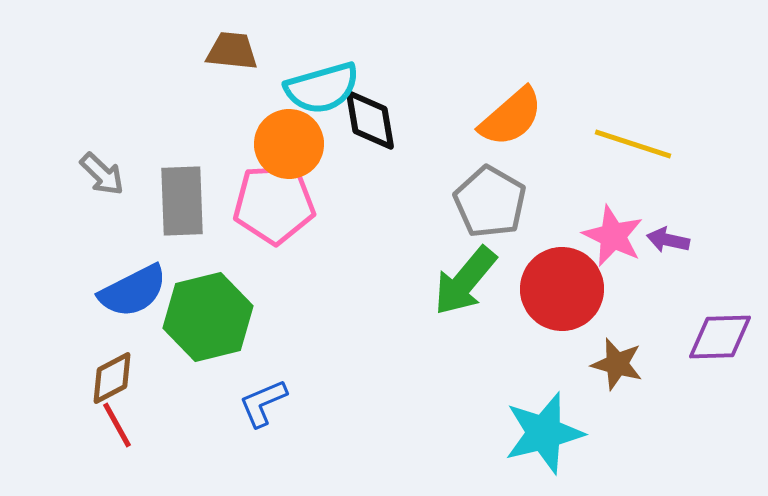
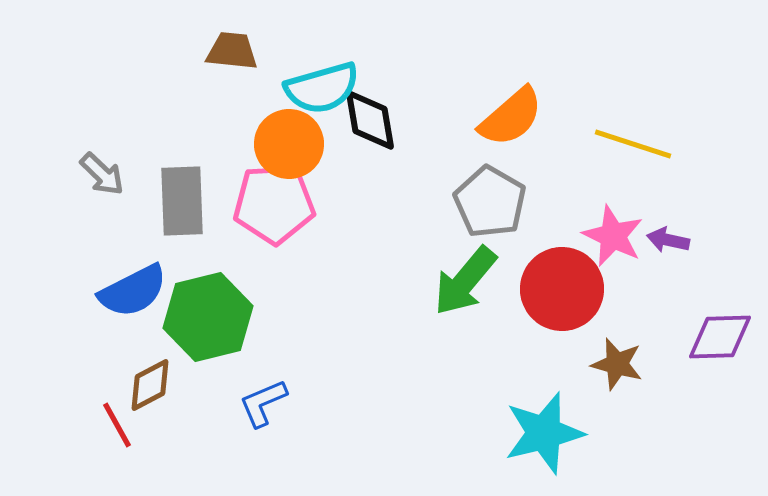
brown diamond: moved 38 px right, 7 px down
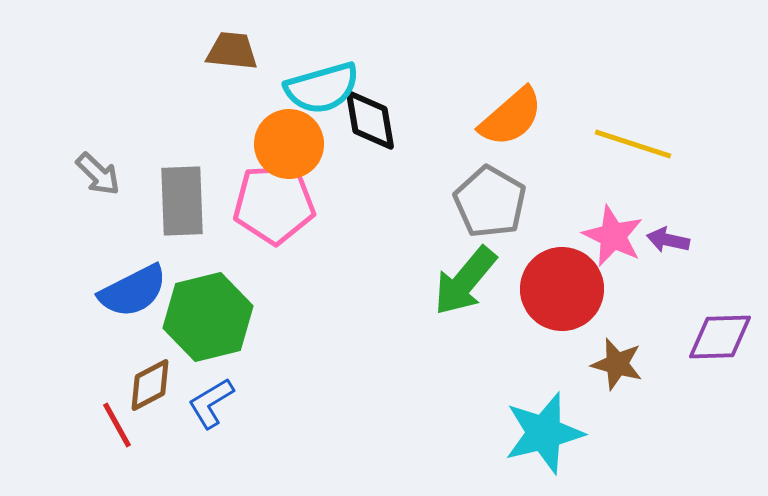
gray arrow: moved 4 px left
blue L-shape: moved 52 px left; rotated 8 degrees counterclockwise
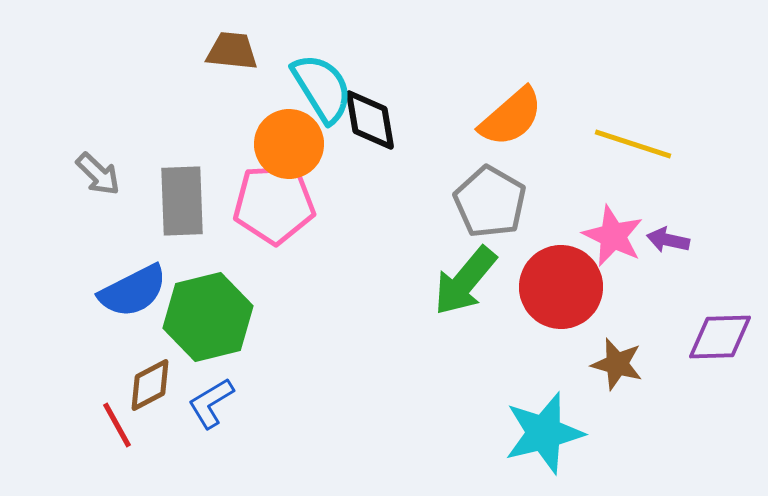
cyan semicircle: rotated 106 degrees counterclockwise
red circle: moved 1 px left, 2 px up
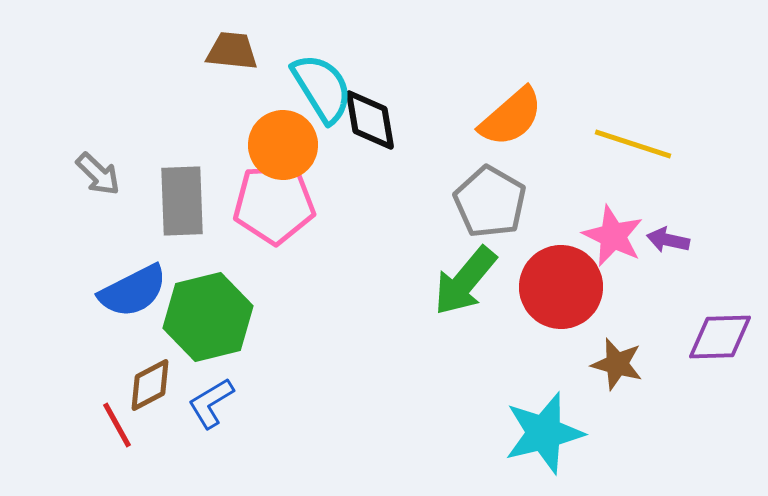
orange circle: moved 6 px left, 1 px down
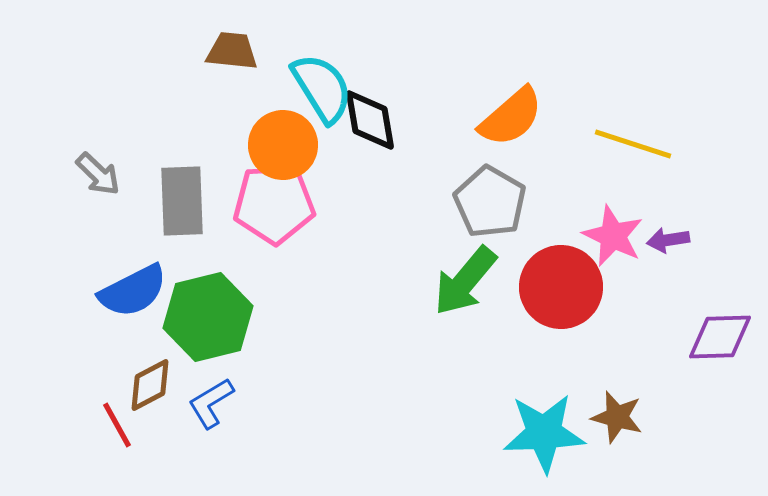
purple arrow: rotated 21 degrees counterclockwise
brown star: moved 53 px down
cyan star: rotated 12 degrees clockwise
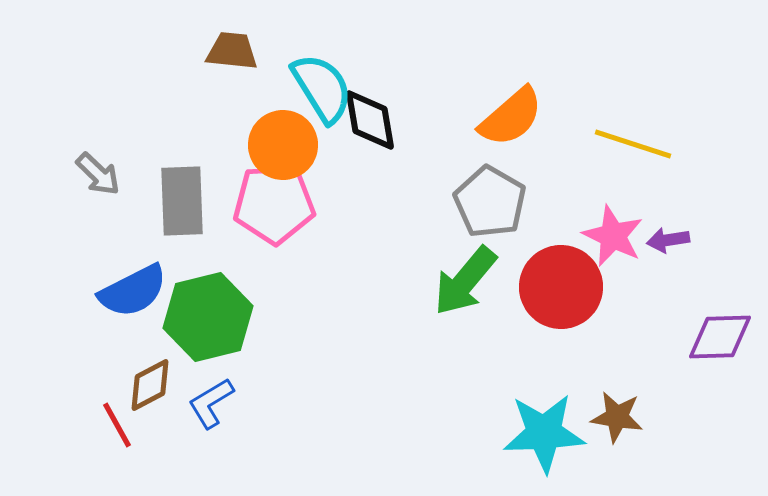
brown star: rotated 6 degrees counterclockwise
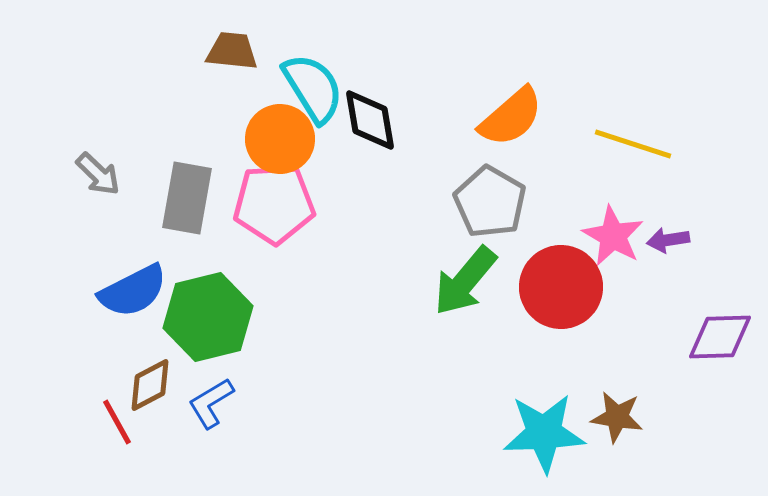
cyan semicircle: moved 9 px left
orange circle: moved 3 px left, 6 px up
gray rectangle: moved 5 px right, 3 px up; rotated 12 degrees clockwise
pink star: rotated 4 degrees clockwise
red line: moved 3 px up
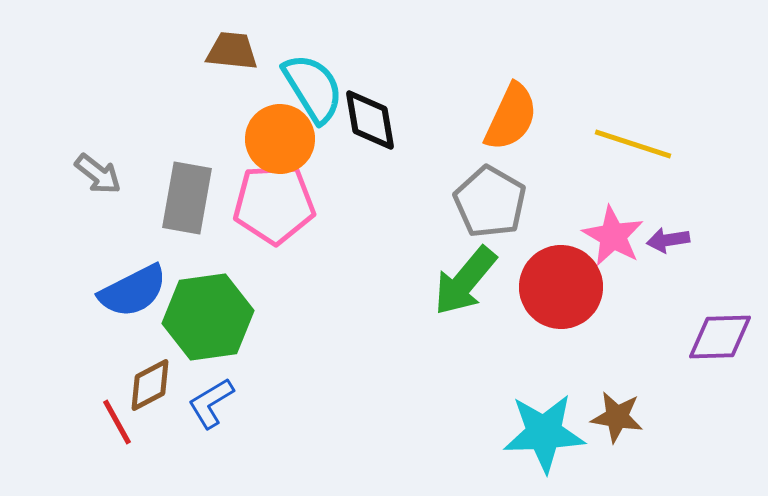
orange semicircle: rotated 24 degrees counterclockwise
gray arrow: rotated 6 degrees counterclockwise
green hexagon: rotated 6 degrees clockwise
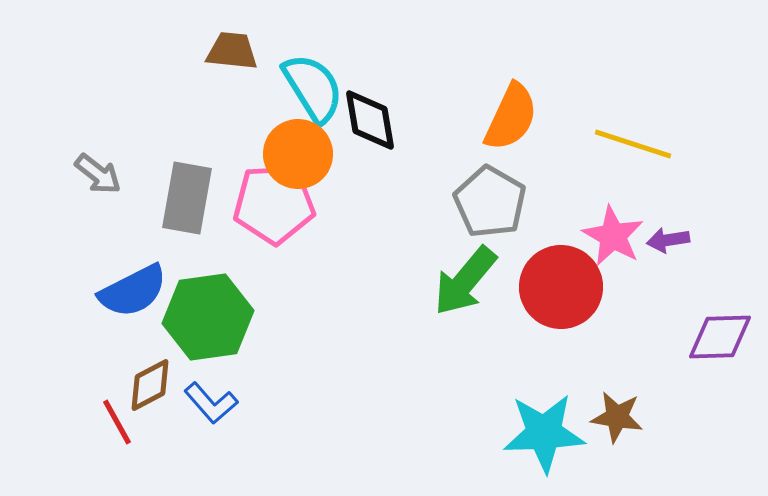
orange circle: moved 18 px right, 15 px down
blue L-shape: rotated 100 degrees counterclockwise
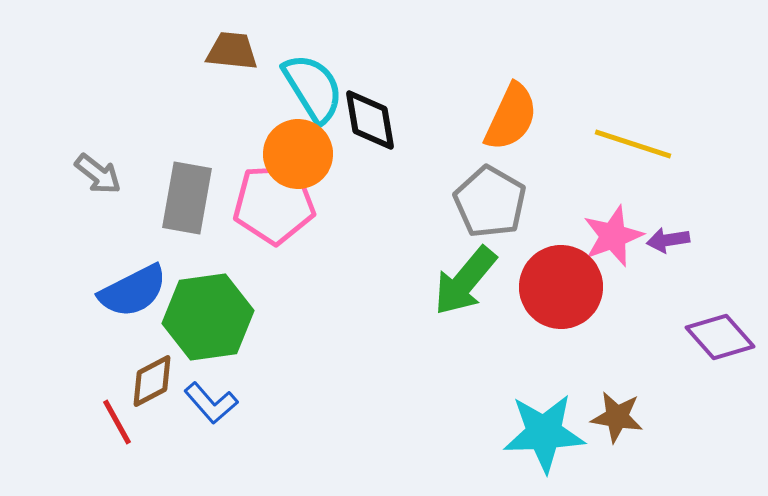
pink star: rotated 22 degrees clockwise
purple diamond: rotated 50 degrees clockwise
brown diamond: moved 2 px right, 4 px up
